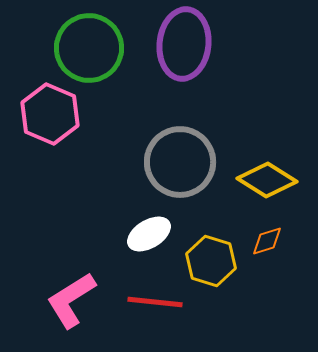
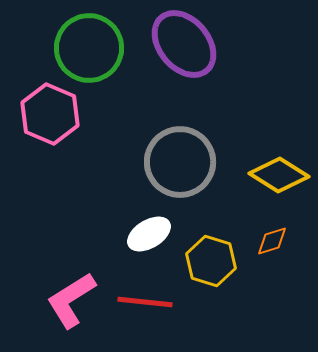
purple ellipse: rotated 46 degrees counterclockwise
yellow diamond: moved 12 px right, 5 px up
orange diamond: moved 5 px right
red line: moved 10 px left
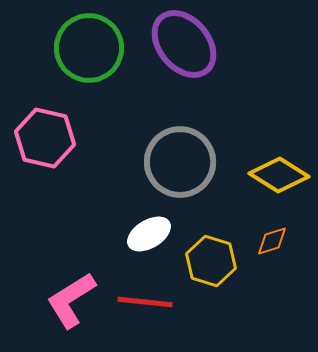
pink hexagon: moved 5 px left, 24 px down; rotated 10 degrees counterclockwise
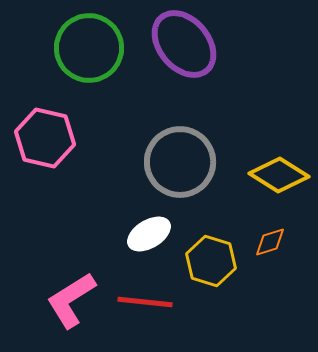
orange diamond: moved 2 px left, 1 px down
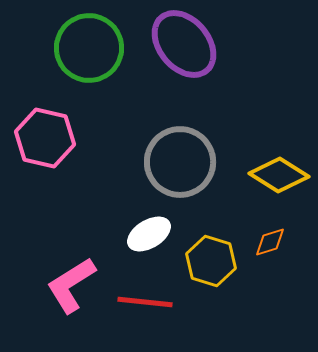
pink L-shape: moved 15 px up
